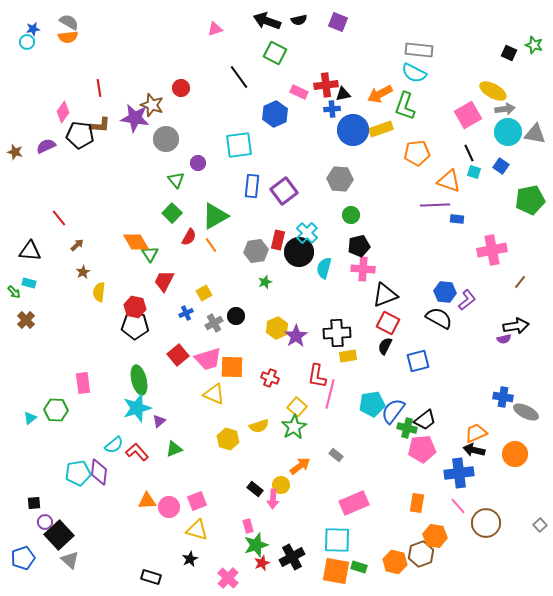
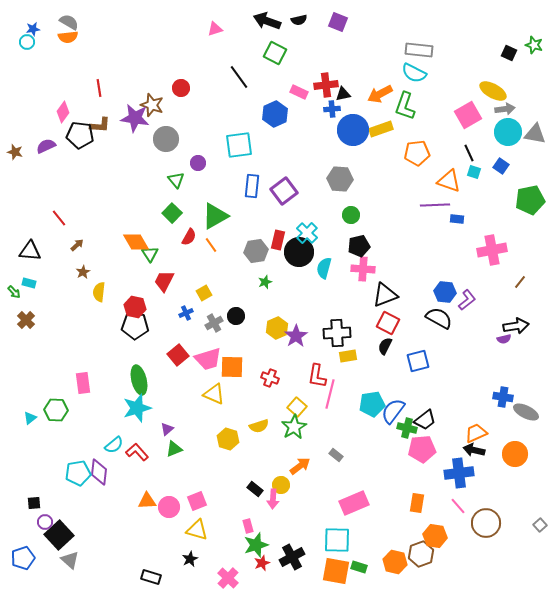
purple triangle at (159, 421): moved 8 px right, 8 px down
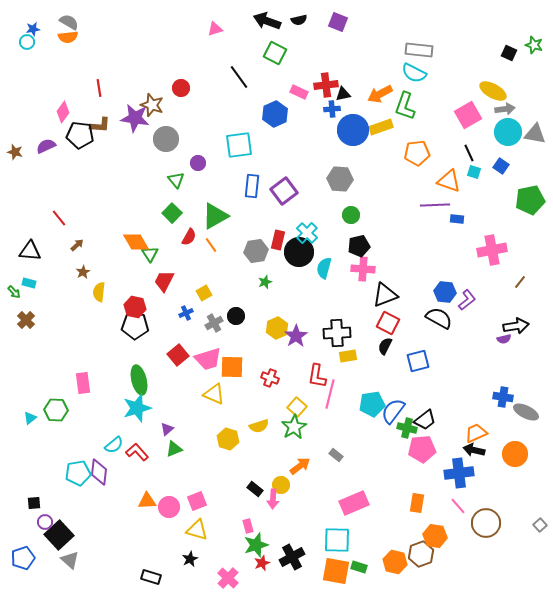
yellow rectangle at (381, 129): moved 2 px up
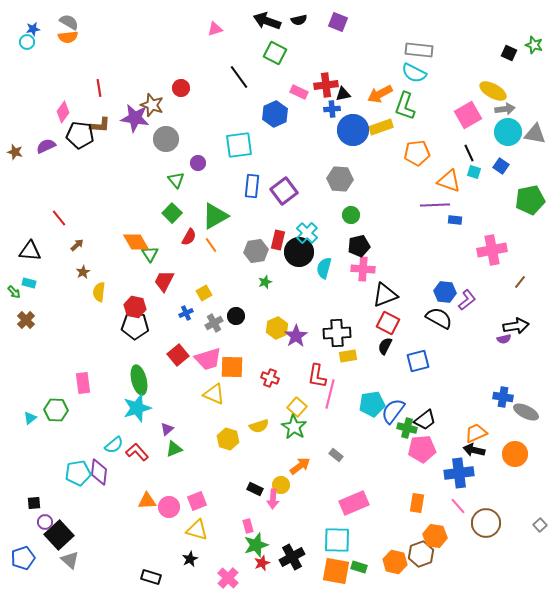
blue rectangle at (457, 219): moved 2 px left, 1 px down
green star at (294, 427): rotated 10 degrees counterclockwise
black rectangle at (255, 489): rotated 14 degrees counterclockwise
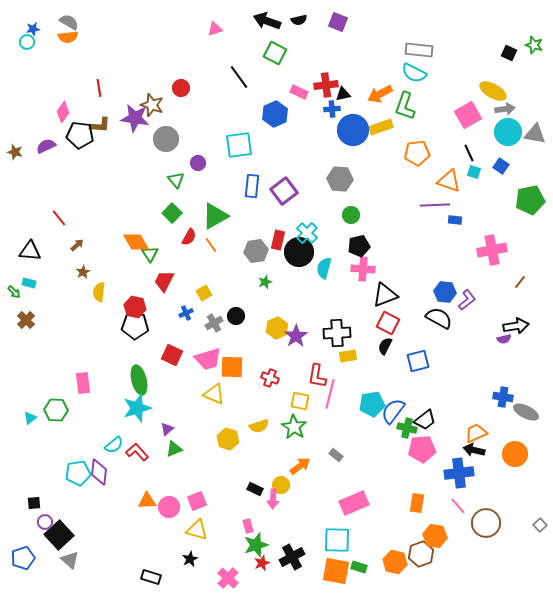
red square at (178, 355): moved 6 px left; rotated 25 degrees counterclockwise
yellow square at (297, 407): moved 3 px right, 6 px up; rotated 30 degrees counterclockwise
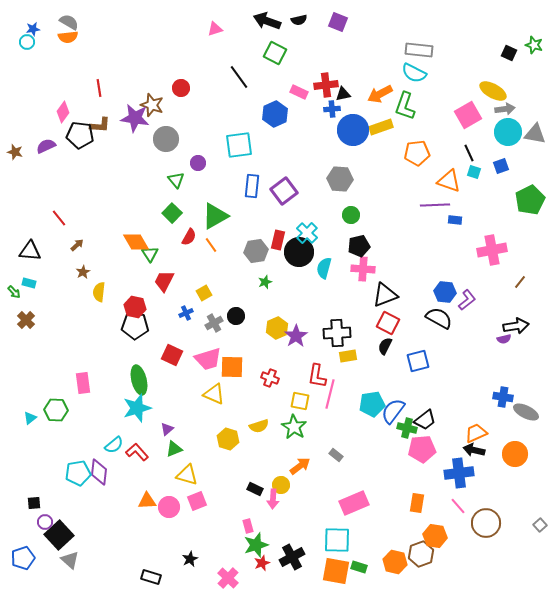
blue square at (501, 166): rotated 35 degrees clockwise
green pentagon at (530, 200): rotated 16 degrees counterclockwise
yellow triangle at (197, 530): moved 10 px left, 55 px up
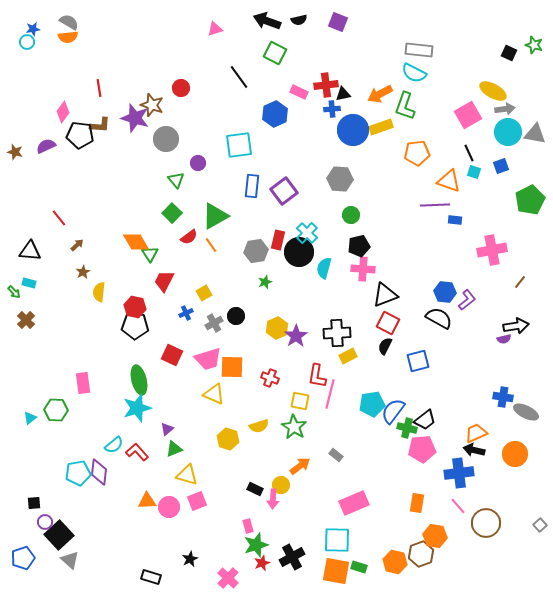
purple star at (135, 118): rotated 8 degrees clockwise
red semicircle at (189, 237): rotated 24 degrees clockwise
yellow rectangle at (348, 356): rotated 18 degrees counterclockwise
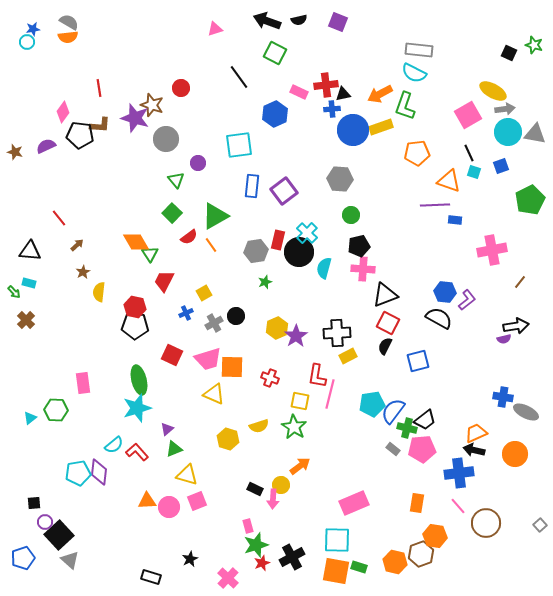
gray rectangle at (336, 455): moved 57 px right, 6 px up
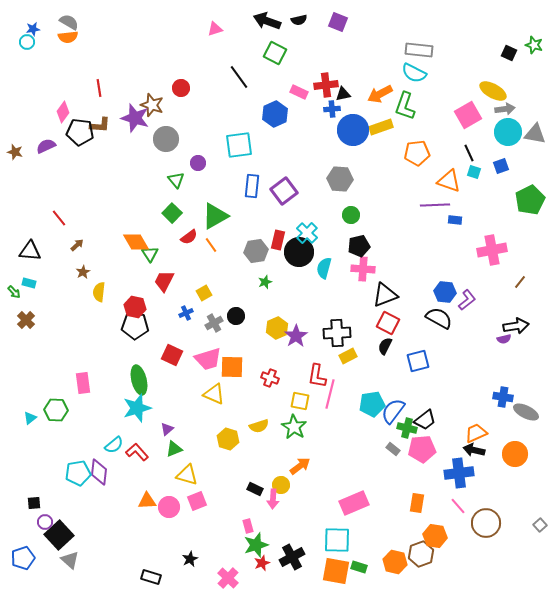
black pentagon at (80, 135): moved 3 px up
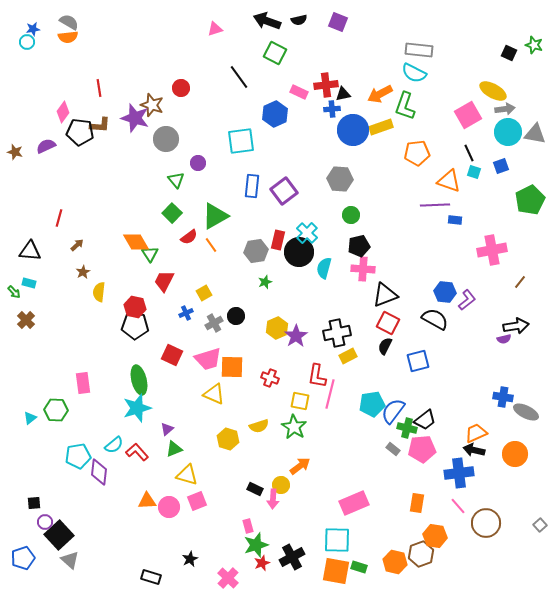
cyan square at (239, 145): moved 2 px right, 4 px up
red line at (59, 218): rotated 54 degrees clockwise
black semicircle at (439, 318): moved 4 px left, 1 px down
black cross at (337, 333): rotated 8 degrees counterclockwise
cyan pentagon at (78, 473): moved 17 px up
